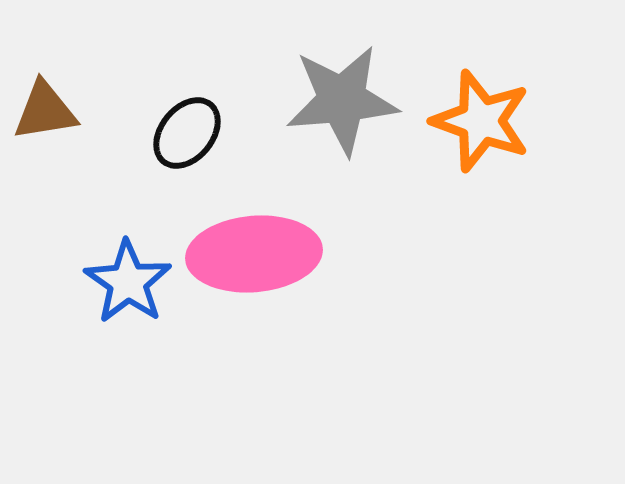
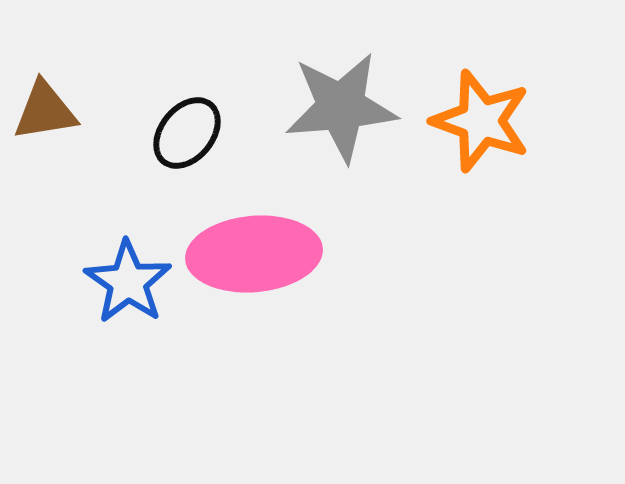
gray star: moved 1 px left, 7 px down
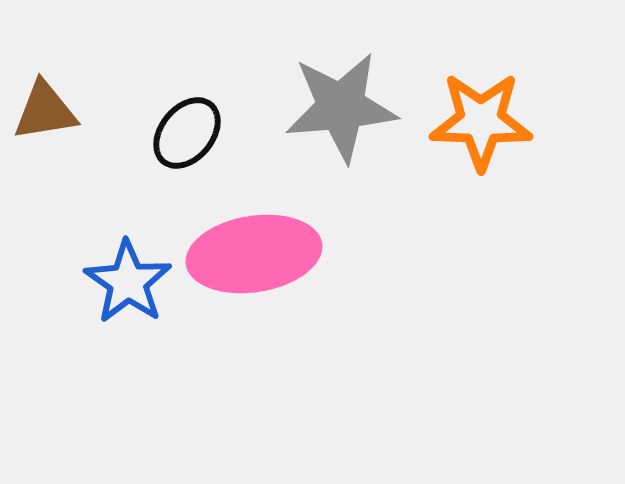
orange star: rotated 18 degrees counterclockwise
pink ellipse: rotated 4 degrees counterclockwise
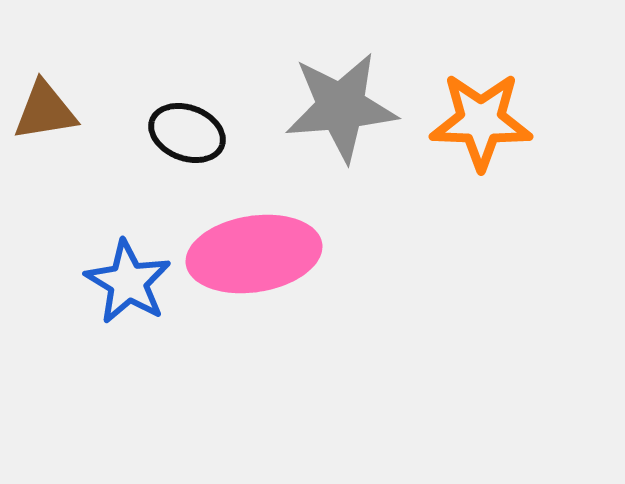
black ellipse: rotated 72 degrees clockwise
blue star: rotated 4 degrees counterclockwise
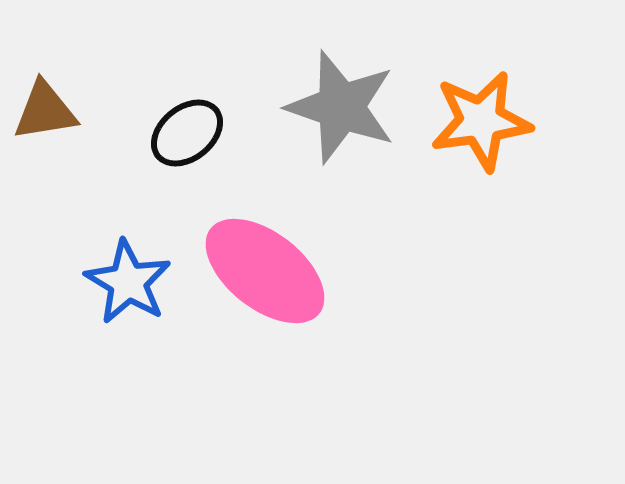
gray star: rotated 24 degrees clockwise
orange star: rotated 10 degrees counterclockwise
black ellipse: rotated 60 degrees counterclockwise
pink ellipse: moved 11 px right, 17 px down; rotated 47 degrees clockwise
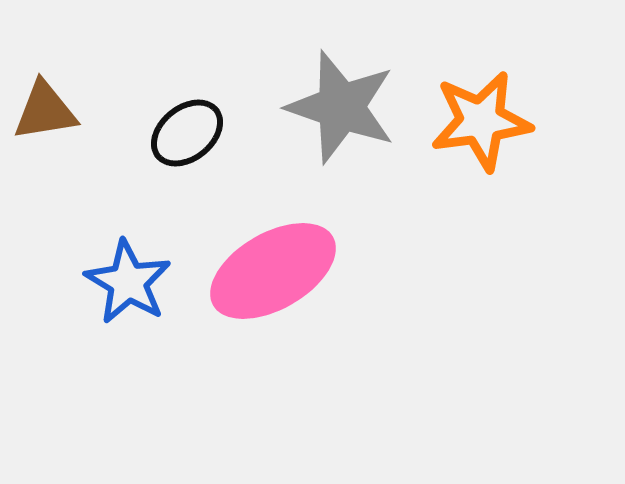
pink ellipse: moved 8 px right; rotated 68 degrees counterclockwise
